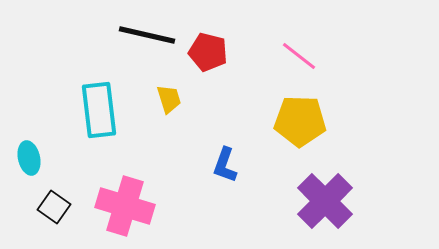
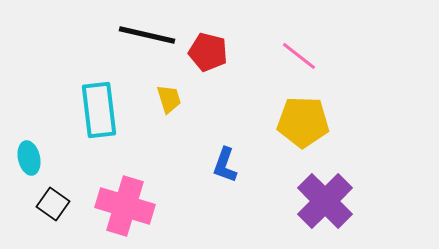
yellow pentagon: moved 3 px right, 1 px down
black square: moved 1 px left, 3 px up
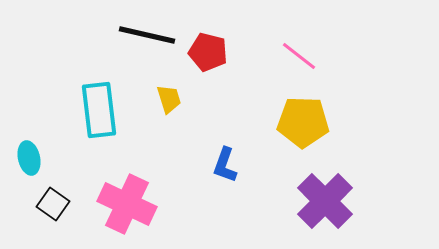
pink cross: moved 2 px right, 2 px up; rotated 8 degrees clockwise
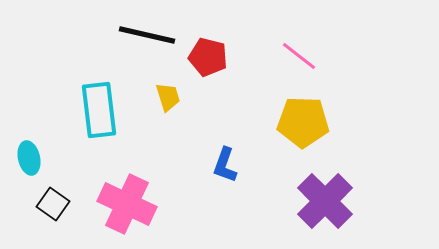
red pentagon: moved 5 px down
yellow trapezoid: moved 1 px left, 2 px up
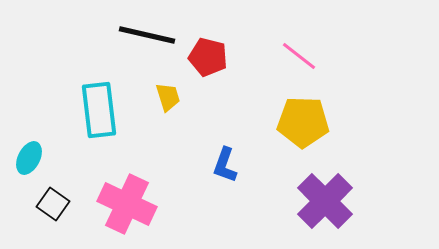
cyan ellipse: rotated 40 degrees clockwise
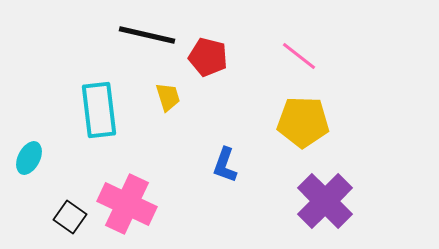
black square: moved 17 px right, 13 px down
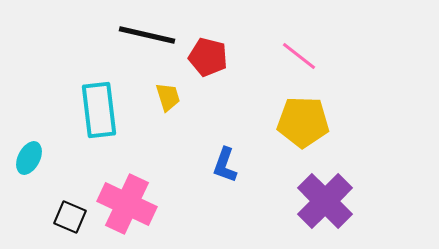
black square: rotated 12 degrees counterclockwise
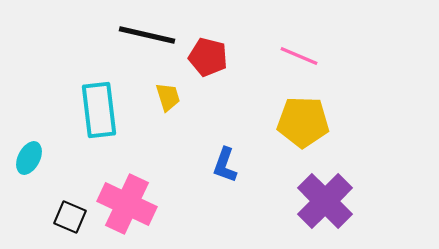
pink line: rotated 15 degrees counterclockwise
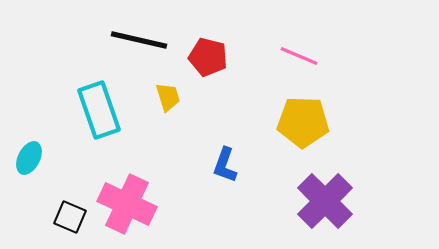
black line: moved 8 px left, 5 px down
cyan rectangle: rotated 12 degrees counterclockwise
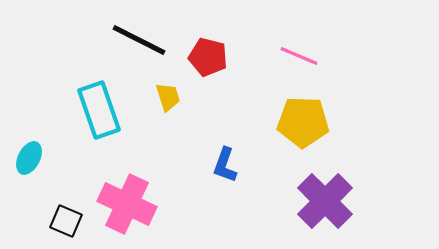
black line: rotated 14 degrees clockwise
black square: moved 4 px left, 4 px down
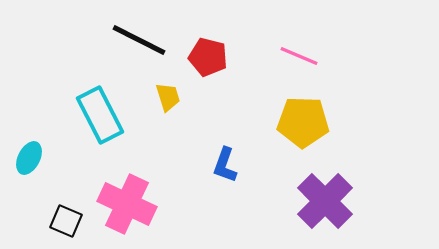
cyan rectangle: moved 1 px right, 5 px down; rotated 8 degrees counterclockwise
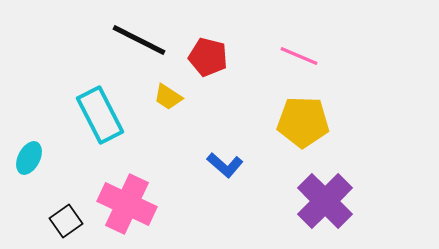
yellow trapezoid: rotated 140 degrees clockwise
blue L-shape: rotated 69 degrees counterclockwise
black square: rotated 32 degrees clockwise
